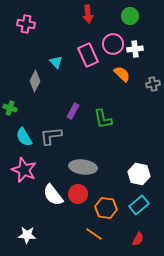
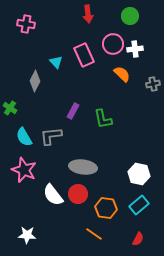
pink rectangle: moved 4 px left
green cross: rotated 16 degrees clockwise
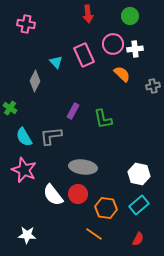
gray cross: moved 2 px down
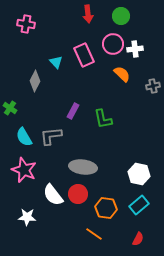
green circle: moved 9 px left
white star: moved 18 px up
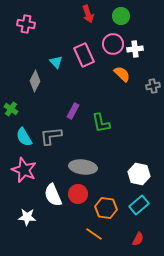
red arrow: rotated 12 degrees counterclockwise
green cross: moved 1 px right, 1 px down
green L-shape: moved 2 px left, 4 px down
white semicircle: rotated 15 degrees clockwise
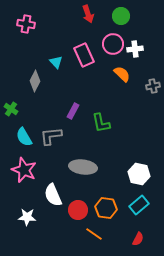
red circle: moved 16 px down
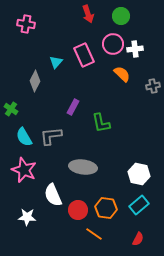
cyan triangle: rotated 24 degrees clockwise
purple rectangle: moved 4 px up
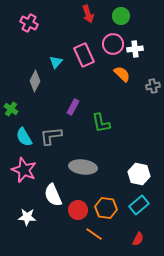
pink cross: moved 3 px right, 1 px up; rotated 18 degrees clockwise
